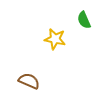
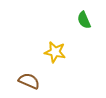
yellow star: moved 13 px down
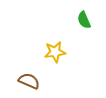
yellow star: rotated 20 degrees counterclockwise
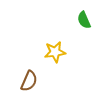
brown semicircle: rotated 90 degrees clockwise
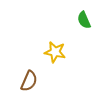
yellow star: rotated 20 degrees clockwise
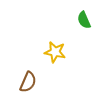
brown semicircle: moved 1 px left, 1 px down
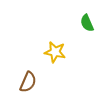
green semicircle: moved 3 px right, 3 px down
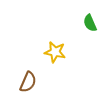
green semicircle: moved 3 px right
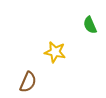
green semicircle: moved 2 px down
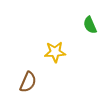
yellow star: rotated 15 degrees counterclockwise
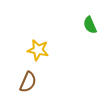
yellow star: moved 17 px left, 2 px up; rotated 15 degrees clockwise
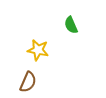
green semicircle: moved 19 px left
